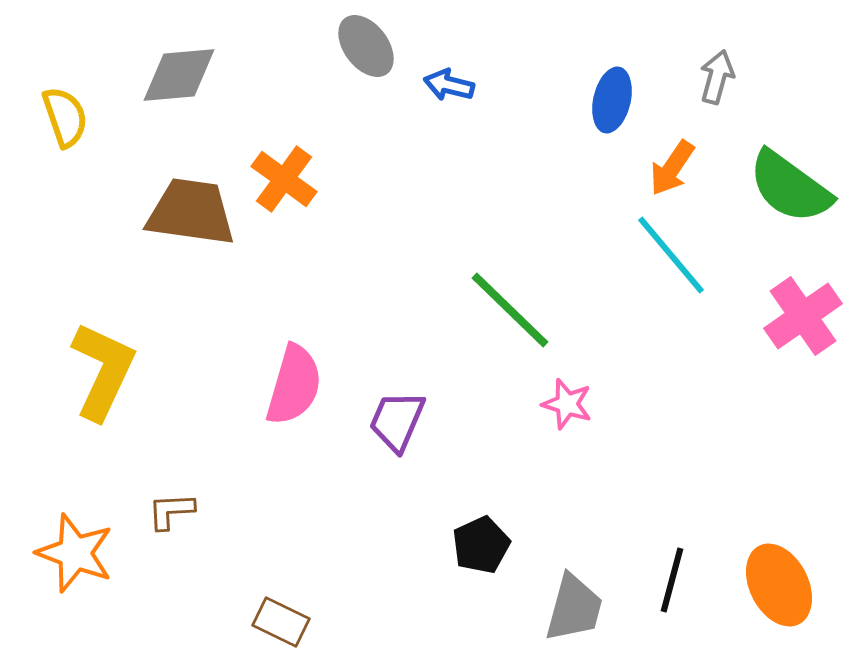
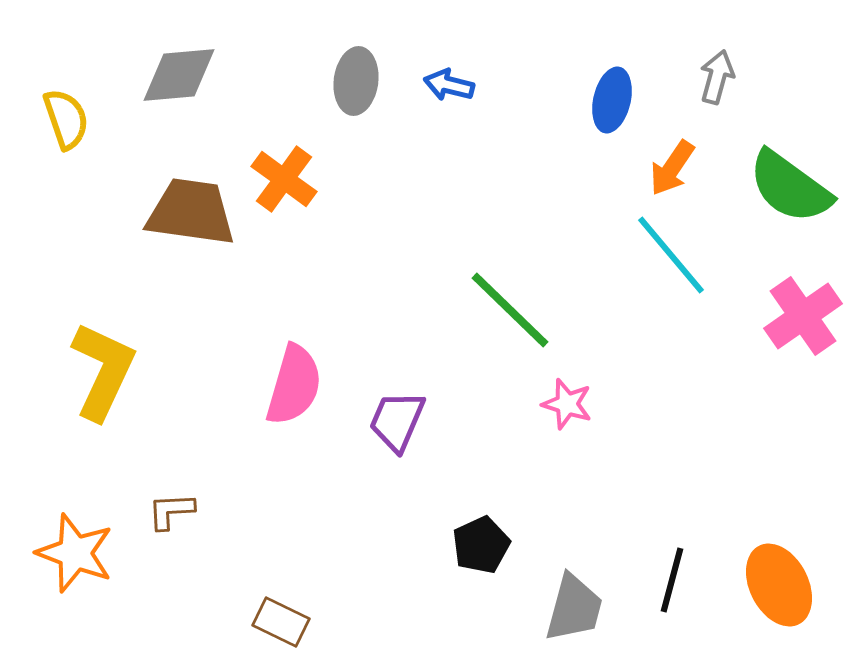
gray ellipse: moved 10 px left, 35 px down; rotated 44 degrees clockwise
yellow semicircle: moved 1 px right, 2 px down
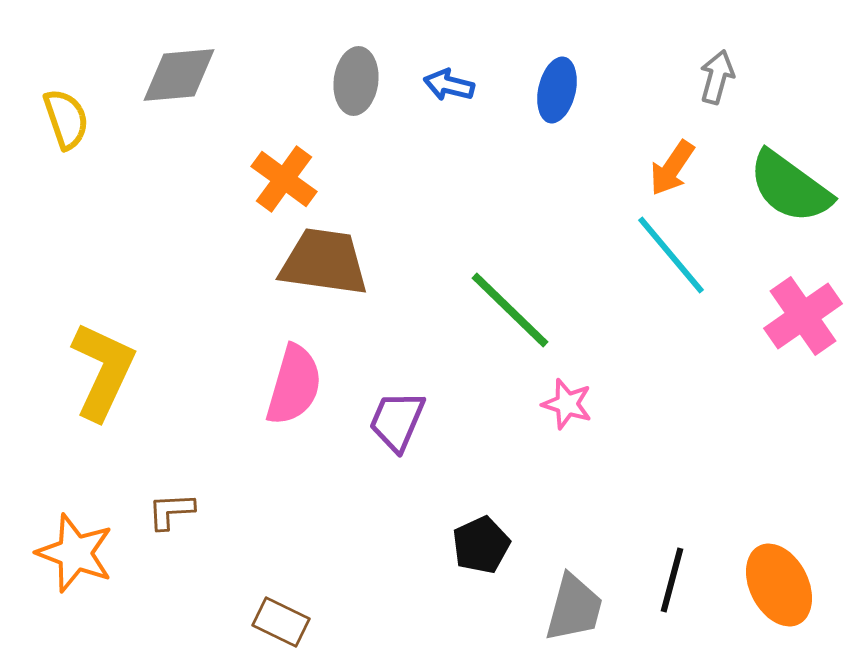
blue ellipse: moved 55 px left, 10 px up
brown trapezoid: moved 133 px right, 50 px down
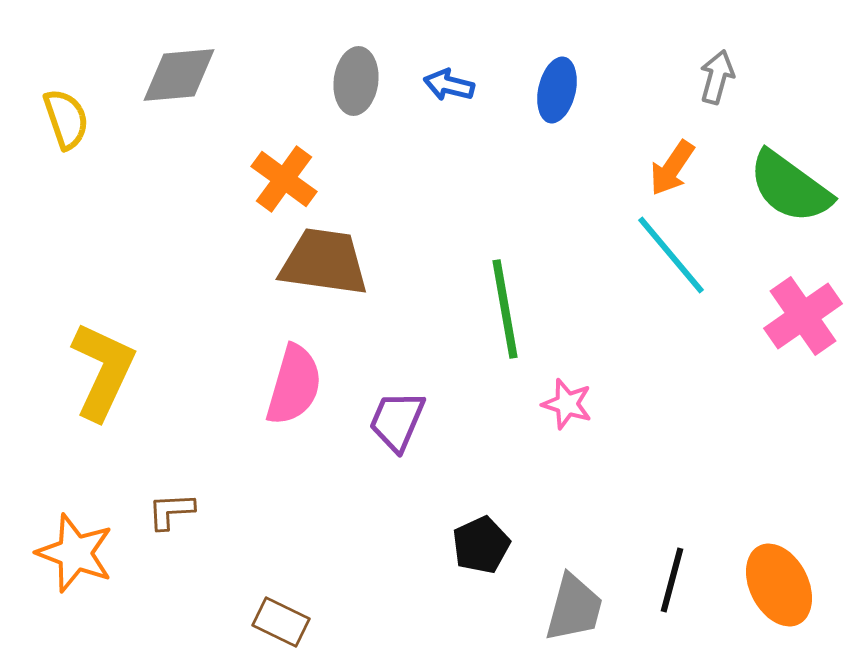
green line: moved 5 px left, 1 px up; rotated 36 degrees clockwise
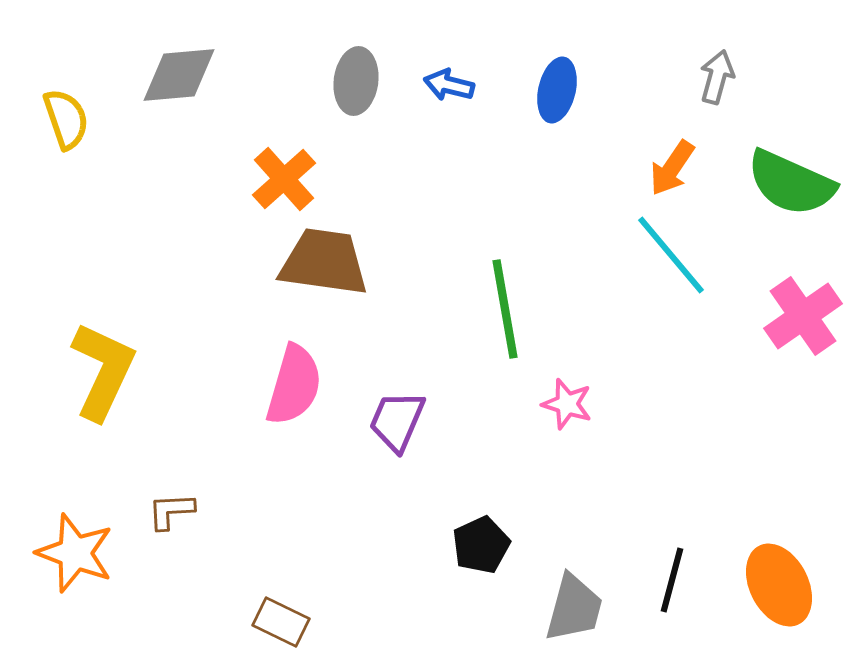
orange cross: rotated 12 degrees clockwise
green semicircle: moved 1 px right, 4 px up; rotated 12 degrees counterclockwise
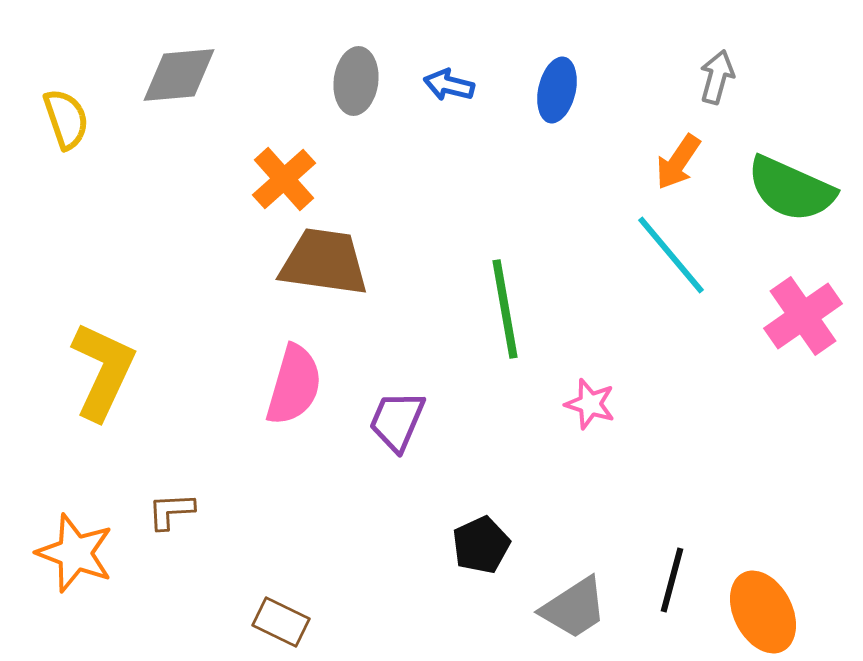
orange arrow: moved 6 px right, 6 px up
green semicircle: moved 6 px down
pink star: moved 23 px right
orange ellipse: moved 16 px left, 27 px down
gray trapezoid: rotated 42 degrees clockwise
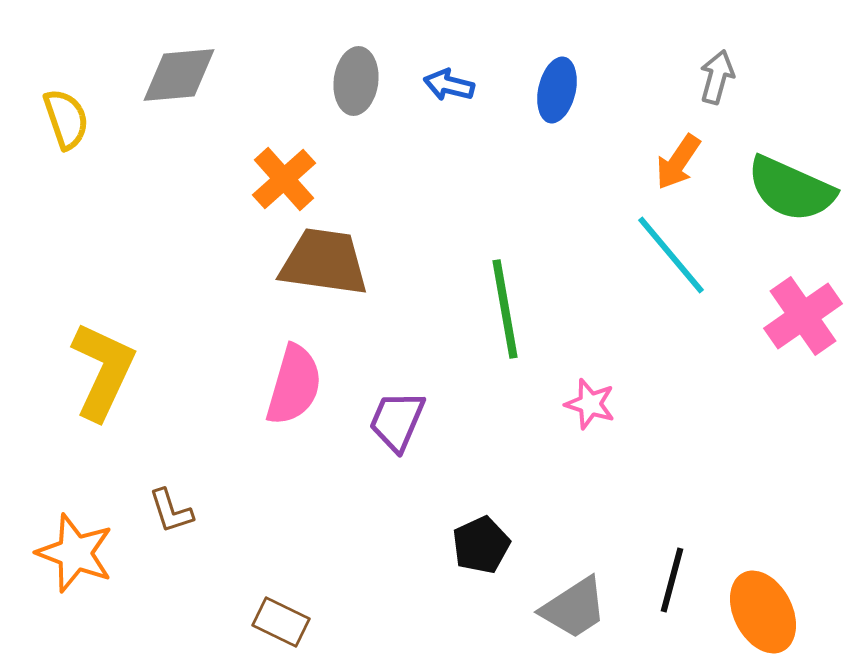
brown L-shape: rotated 105 degrees counterclockwise
